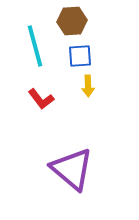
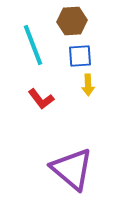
cyan line: moved 2 px left, 1 px up; rotated 6 degrees counterclockwise
yellow arrow: moved 1 px up
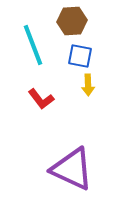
blue square: rotated 15 degrees clockwise
purple triangle: rotated 15 degrees counterclockwise
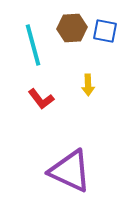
brown hexagon: moved 7 px down
cyan line: rotated 6 degrees clockwise
blue square: moved 25 px right, 25 px up
purple triangle: moved 2 px left, 2 px down
